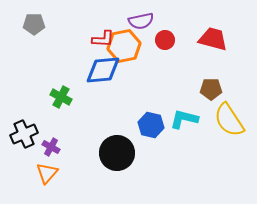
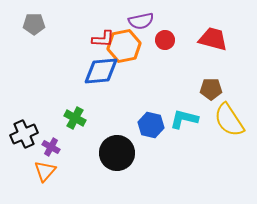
blue diamond: moved 2 px left, 1 px down
green cross: moved 14 px right, 21 px down
orange triangle: moved 2 px left, 2 px up
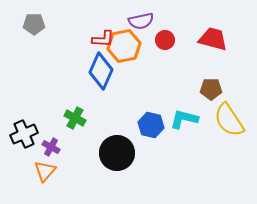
blue diamond: rotated 60 degrees counterclockwise
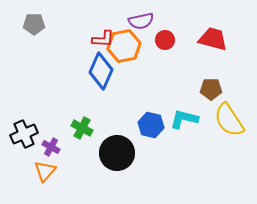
green cross: moved 7 px right, 10 px down
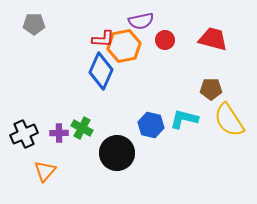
purple cross: moved 8 px right, 14 px up; rotated 30 degrees counterclockwise
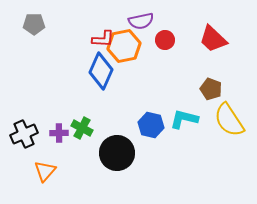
red trapezoid: rotated 152 degrees counterclockwise
brown pentagon: rotated 20 degrees clockwise
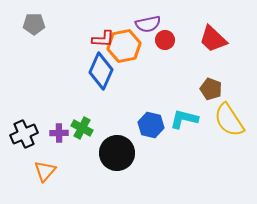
purple semicircle: moved 7 px right, 3 px down
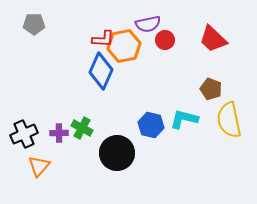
yellow semicircle: rotated 21 degrees clockwise
orange triangle: moved 6 px left, 5 px up
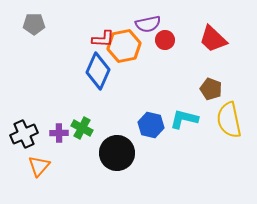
blue diamond: moved 3 px left
